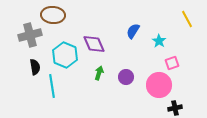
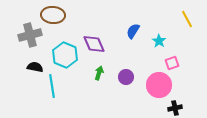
black semicircle: rotated 70 degrees counterclockwise
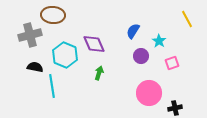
purple circle: moved 15 px right, 21 px up
pink circle: moved 10 px left, 8 px down
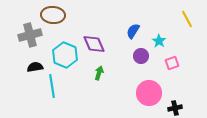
black semicircle: rotated 21 degrees counterclockwise
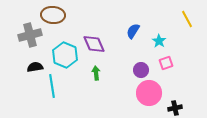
purple circle: moved 14 px down
pink square: moved 6 px left
green arrow: moved 3 px left; rotated 24 degrees counterclockwise
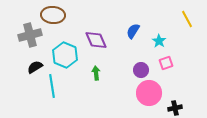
purple diamond: moved 2 px right, 4 px up
black semicircle: rotated 21 degrees counterclockwise
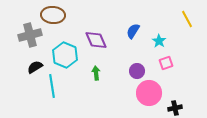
purple circle: moved 4 px left, 1 px down
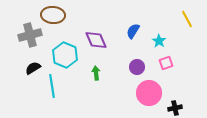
black semicircle: moved 2 px left, 1 px down
purple circle: moved 4 px up
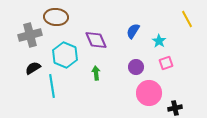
brown ellipse: moved 3 px right, 2 px down
purple circle: moved 1 px left
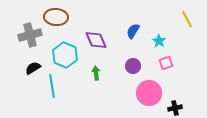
purple circle: moved 3 px left, 1 px up
